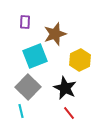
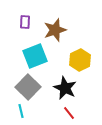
brown star: moved 4 px up
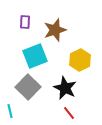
cyan line: moved 11 px left
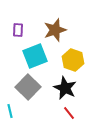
purple rectangle: moved 7 px left, 8 px down
yellow hexagon: moved 7 px left; rotated 15 degrees counterclockwise
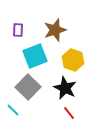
cyan line: moved 3 px right, 1 px up; rotated 32 degrees counterclockwise
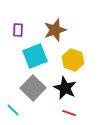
gray square: moved 5 px right, 1 px down
red line: rotated 32 degrees counterclockwise
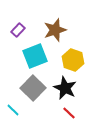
purple rectangle: rotated 40 degrees clockwise
red line: rotated 24 degrees clockwise
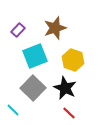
brown star: moved 2 px up
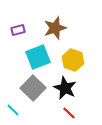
purple rectangle: rotated 32 degrees clockwise
cyan square: moved 3 px right, 1 px down
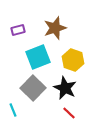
cyan line: rotated 24 degrees clockwise
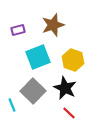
brown star: moved 2 px left, 3 px up
gray square: moved 3 px down
cyan line: moved 1 px left, 5 px up
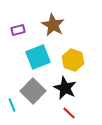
brown star: rotated 25 degrees counterclockwise
